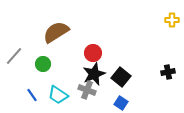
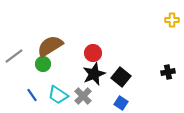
brown semicircle: moved 6 px left, 14 px down
gray line: rotated 12 degrees clockwise
gray cross: moved 4 px left, 6 px down; rotated 24 degrees clockwise
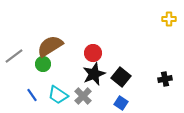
yellow cross: moved 3 px left, 1 px up
black cross: moved 3 px left, 7 px down
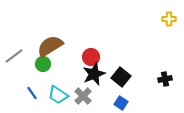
red circle: moved 2 px left, 4 px down
blue line: moved 2 px up
